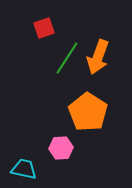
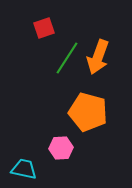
orange pentagon: rotated 18 degrees counterclockwise
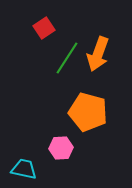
red square: rotated 15 degrees counterclockwise
orange arrow: moved 3 px up
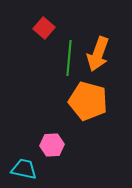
red square: rotated 15 degrees counterclockwise
green line: moved 2 px right; rotated 28 degrees counterclockwise
orange pentagon: moved 11 px up
pink hexagon: moved 9 px left, 3 px up
